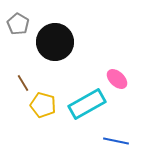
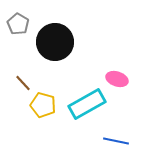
pink ellipse: rotated 25 degrees counterclockwise
brown line: rotated 12 degrees counterclockwise
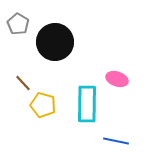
cyan rectangle: rotated 60 degrees counterclockwise
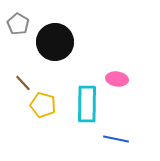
pink ellipse: rotated 10 degrees counterclockwise
blue line: moved 2 px up
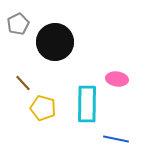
gray pentagon: rotated 15 degrees clockwise
yellow pentagon: moved 3 px down
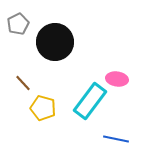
cyan rectangle: moved 3 px right, 3 px up; rotated 36 degrees clockwise
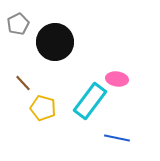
blue line: moved 1 px right, 1 px up
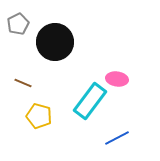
brown line: rotated 24 degrees counterclockwise
yellow pentagon: moved 4 px left, 8 px down
blue line: rotated 40 degrees counterclockwise
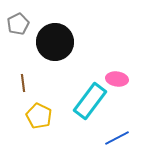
brown line: rotated 60 degrees clockwise
yellow pentagon: rotated 10 degrees clockwise
